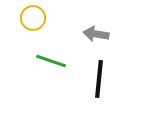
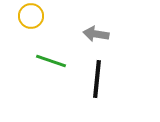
yellow circle: moved 2 px left, 2 px up
black line: moved 2 px left
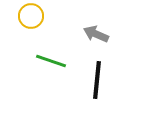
gray arrow: rotated 15 degrees clockwise
black line: moved 1 px down
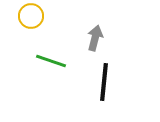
gray arrow: moved 1 px left, 4 px down; rotated 80 degrees clockwise
black line: moved 7 px right, 2 px down
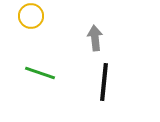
gray arrow: rotated 20 degrees counterclockwise
green line: moved 11 px left, 12 px down
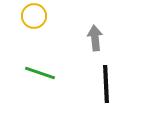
yellow circle: moved 3 px right
black line: moved 2 px right, 2 px down; rotated 9 degrees counterclockwise
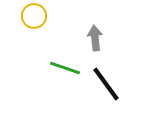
green line: moved 25 px right, 5 px up
black line: rotated 33 degrees counterclockwise
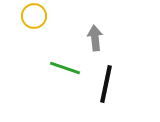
black line: rotated 48 degrees clockwise
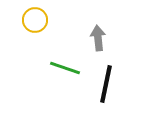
yellow circle: moved 1 px right, 4 px down
gray arrow: moved 3 px right
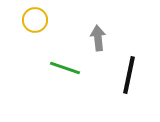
black line: moved 23 px right, 9 px up
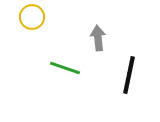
yellow circle: moved 3 px left, 3 px up
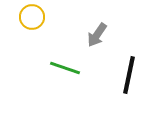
gray arrow: moved 1 px left, 3 px up; rotated 140 degrees counterclockwise
